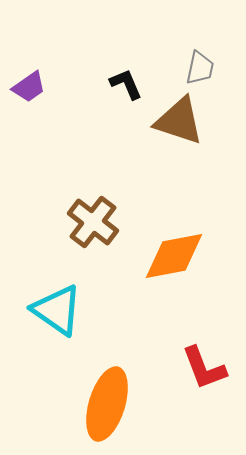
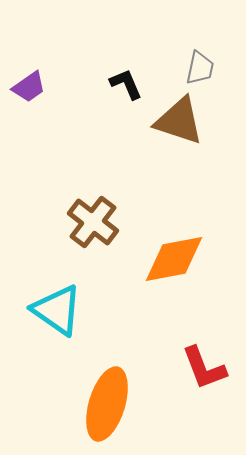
orange diamond: moved 3 px down
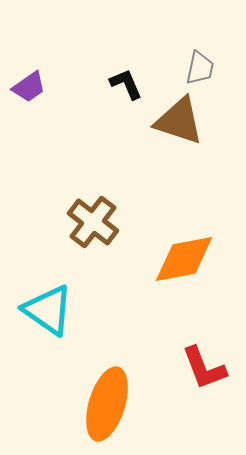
orange diamond: moved 10 px right
cyan triangle: moved 9 px left
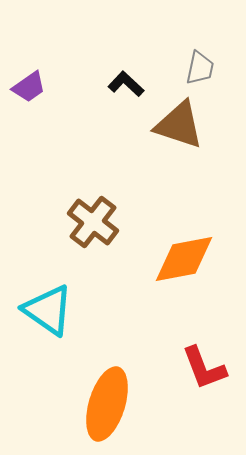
black L-shape: rotated 24 degrees counterclockwise
brown triangle: moved 4 px down
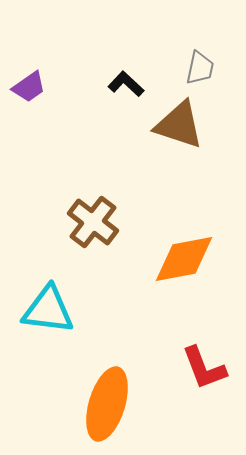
cyan triangle: rotated 28 degrees counterclockwise
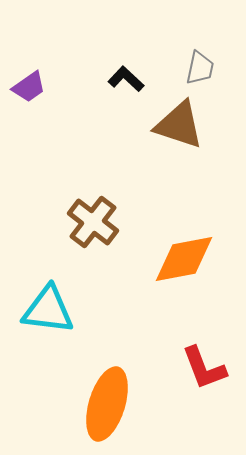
black L-shape: moved 5 px up
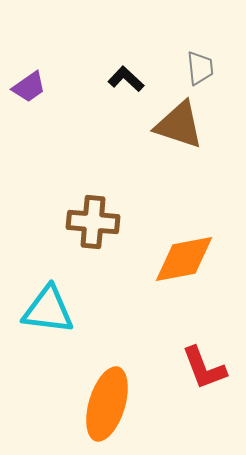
gray trapezoid: rotated 18 degrees counterclockwise
brown cross: rotated 33 degrees counterclockwise
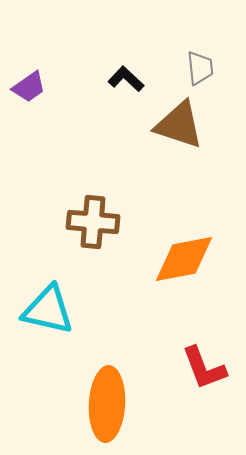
cyan triangle: rotated 6 degrees clockwise
orange ellipse: rotated 14 degrees counterclockwise
